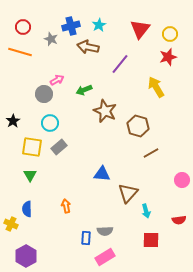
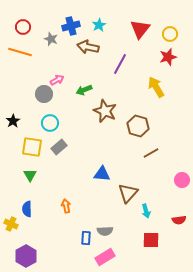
purple line: rotated 10 degrees counterclockwise
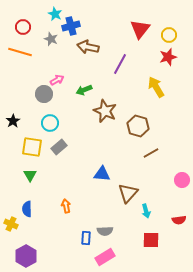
cyan star: moved 44 px left, 11 px up; rotated 16 degrees counterclockwise
yellow circle: moved 1 px left, 1 px down
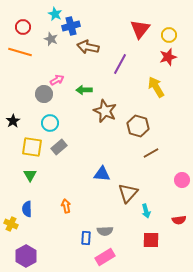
green arrow: rotated 21 degrees clockwise
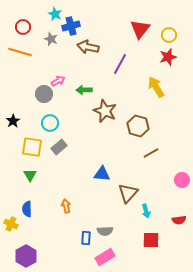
pink arrow: moved 1 px right, 1 px down
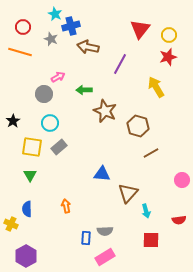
pink arrow: moved 4 px up
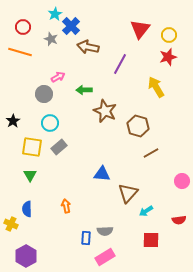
cyan star: rotated 16 degrees clockwise
blue cross: rotated 30 degrees counterclockwise
pink circle: moved 1 px down
cyan arrow: rotated 72 degrees clockwise
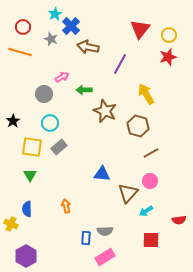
pink arrow: moved 4 px right
yellow arrow: moved 10 px left, 7 px down
pink circle: moved 32 px left
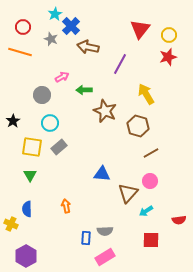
gray circle: moved 2 px left, 1 px down
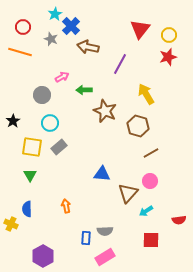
purple hexagon: moved 17 px right
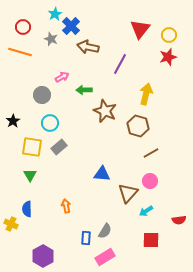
yellow arrow: rotated 45 degrees clockwise
gray semicircle: rotated 56 degrees counterclockwise
